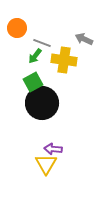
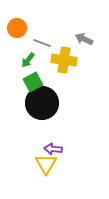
green arrow: moved 7 px left, 4 px down
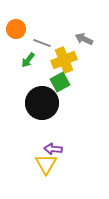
orange circle: moved 1 px left, 1 px down
yellow cross: rotated 30 degrees counterclockwise
green square: moved 27 px right
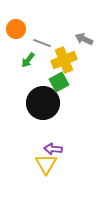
green square: moved 1 px left
black circle: moved 1 px right
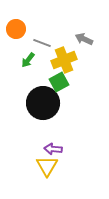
yellow triangle: moved 1 px right, 2 px down
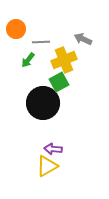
gray arrow: moved 1 px left
gray line: moved 1 px left, 1 px up; rotated 24 degrees counterclockwise
yellow triangle: rotated 30 degrees clockwise
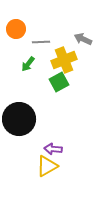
green arrow: moved 4 px down
black circle: moved 24 px left, 16 px down
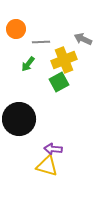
yellow triangle: rotated 45 degrees clockwise
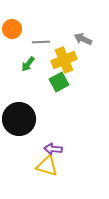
orange circle: moved 4 px left
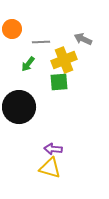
green square: rotated 24 degrees clockwise
black circle: moved 12 px up
yellow triangle: moved 3 px right, 2 px down
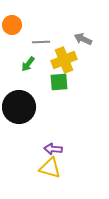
orange circle: moved 4 px up
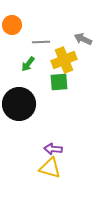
black circle: moved 3 px up
